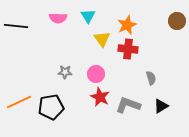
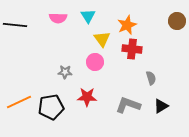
black line: moved 1 px left, 1 px up
red cross: moved 4 px right
pink circle: moved 1 px left, 12 px up
red star: moved 13 px left; rotated 24 degrees counterclockwise
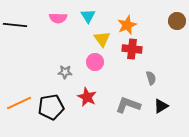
red star: rotated 24 degrees clockwise
orange line: moved 1 px down
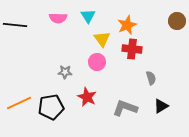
pink circle: moved 2 px right
gray L-shape: moved 3 px left, 3 px down
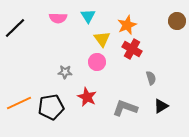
black line: moved 3 px down; rotated 50 degrees counterclockwise
red cross: rotated 24 degrees clockwise
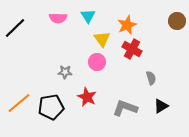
orange line: rotated 15 degrees counterclockwise
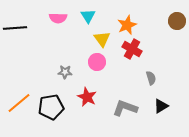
black line: rotated 40 degrees clockwise
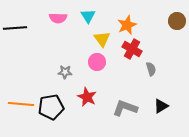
gray semicircle: moved 9 px up
orange line: moved 2 px right, 1 px down; rotated 45 degrees clockwise
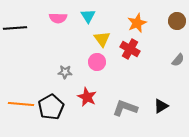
orange star: moved 10 px right, 2 px up
red cross: moved 2 px left
gray semicircle: moved 27 px right, 9 px up; rotated 56 degrees clockwise
black pentagon: rotated 20 degrees counterclockwise
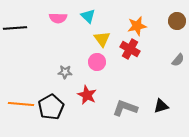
cyan triangle: rotated 14 degrees counterclockwise
orange star: moved 3 px down; rotated 12 degrees clockwise
red star: moved 2 px up
black triangle: rotated 14 degrees clockwise
